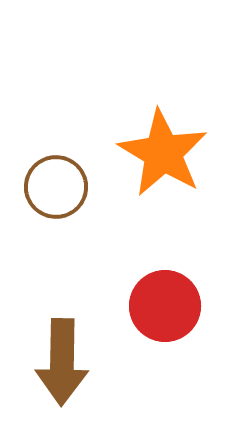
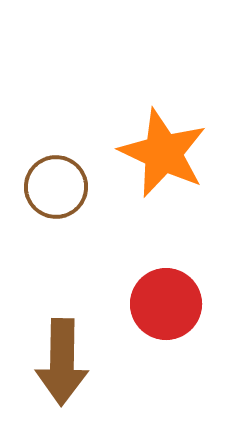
orange star: rotated 6 degrees counterclockwise
red circle: moved 1 px right, 2 px up
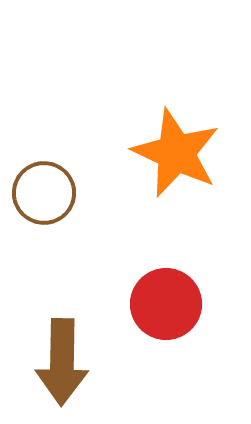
orange star: moved 13 px right
brown circle: moved 12 px left, 6 px down
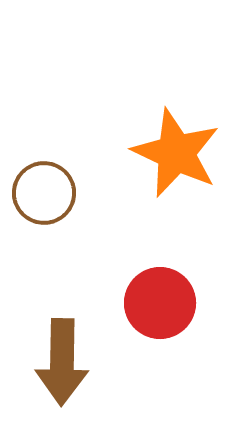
red circle: moved 6 px left, 1 px up
